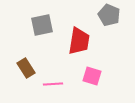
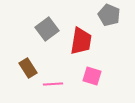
gray square: moved 5 px right, 4 px down; rotated 25 degrees counterclockwise
red trapezoid: moved 2 px right
brown rectangle: moved 2 px right
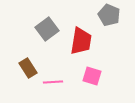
pink line: moved 2 px up
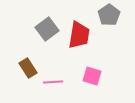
gray pentagon: rotated 15 degrees clockwise
red trapezoid: moved 2 px left, 6 px up
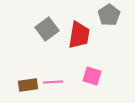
brown rectangle: moved 17 px down; rotated 66 degrees counterclockwise
